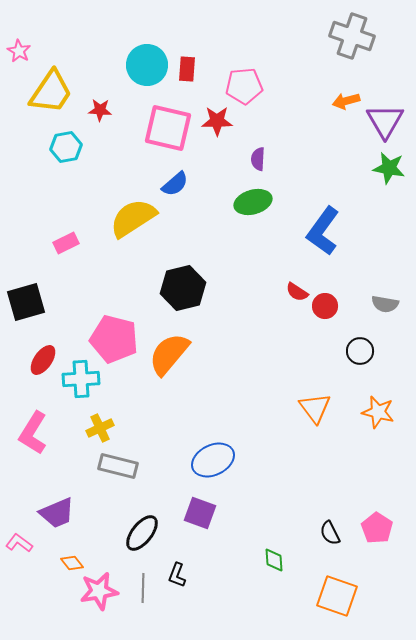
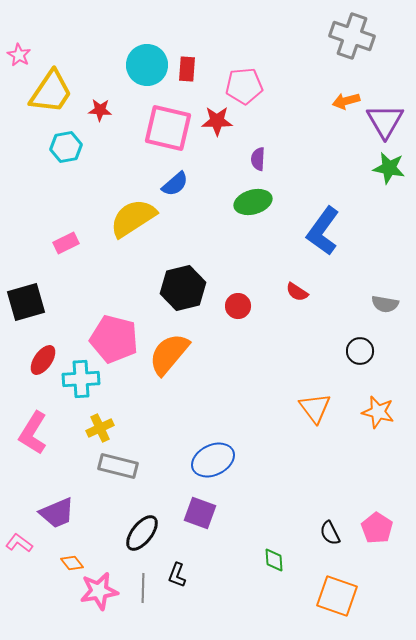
pink star at (19, 51): moved 4 px down
red circle at (325, 306): moved 87 px left
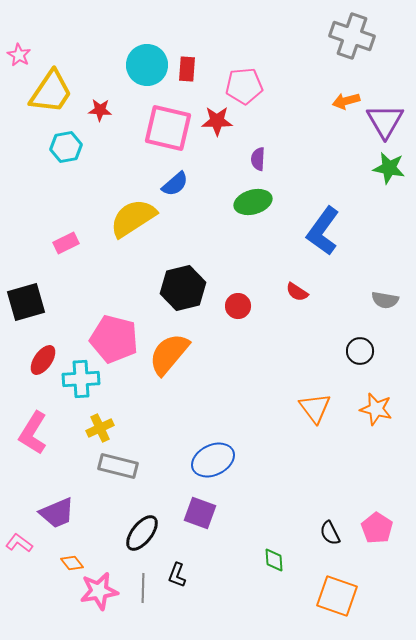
gray semicircle at (385, 304): moved 4 px up
orange star at (378, 412): moved 2 px left, 3 px up
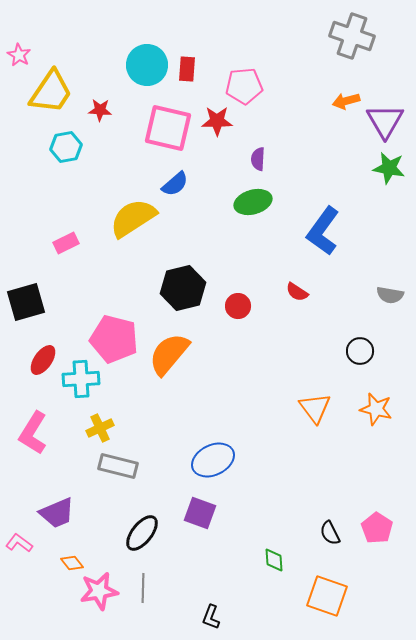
gray semicircle at (385, 300): moved 5 px right, 5 px up
black L-shape at (177, 575): moved 34 px right, 42 px down
orange square at (337, 596): moved 10 px left
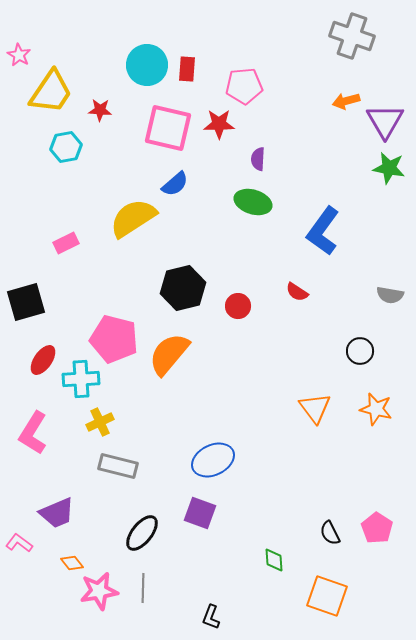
red star at (217, 121): moved 2 px right, 3 px down
green ellipse at (253, 202): rotated 33 degrees clockwise
yellow cross at (100, 428): moved 6 px up
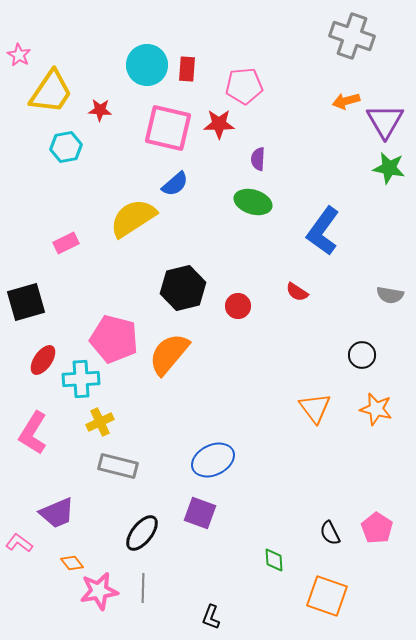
black circle at (360, 351): moved 2 px right, 4 px down
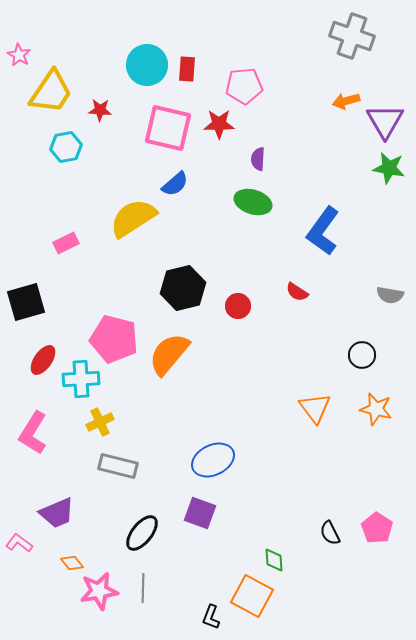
orange square at (327, 596): moved 75 px left; rotated 9 degrees clockwise
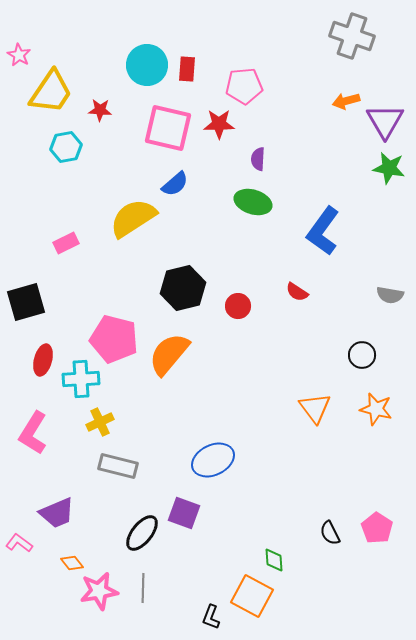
red ellipse at (43, 360): rotated 20 degrees counterclockwise
purple square at (200, 513): moved 16 px left
